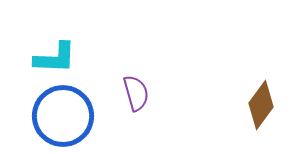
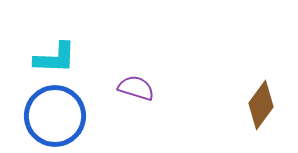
purple semicircle: moved 5 px up; rotated 57 degrees counterclockwise
blue circle: moved 8 px left
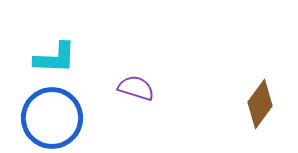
brown diamond: moved 1 px left, 1 px up
blue circle: moved 3 px left, 2 px down
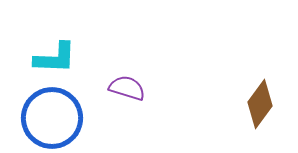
purple semicircle: moved 9 px left
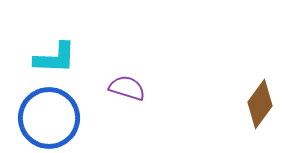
blue circle: moved 3 px left
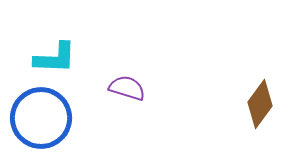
blue circle: moved 8 px left
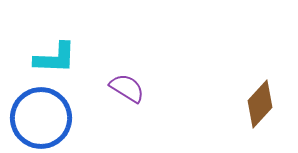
purple semicircle: rotated 15 degrees clockwise
brown diamond: rotated 6 degrees clockwise
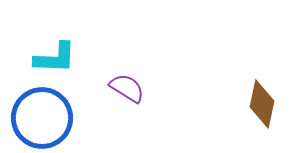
brown diamond: moved 2 px right; rotated 30 degrees counterclockwise
blue circle: moved 1 px right
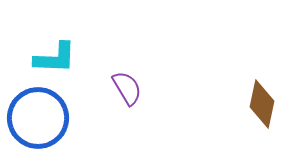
purple semicircle: rotated 27 degrees clockwise
blue circle: moved 4 px left
